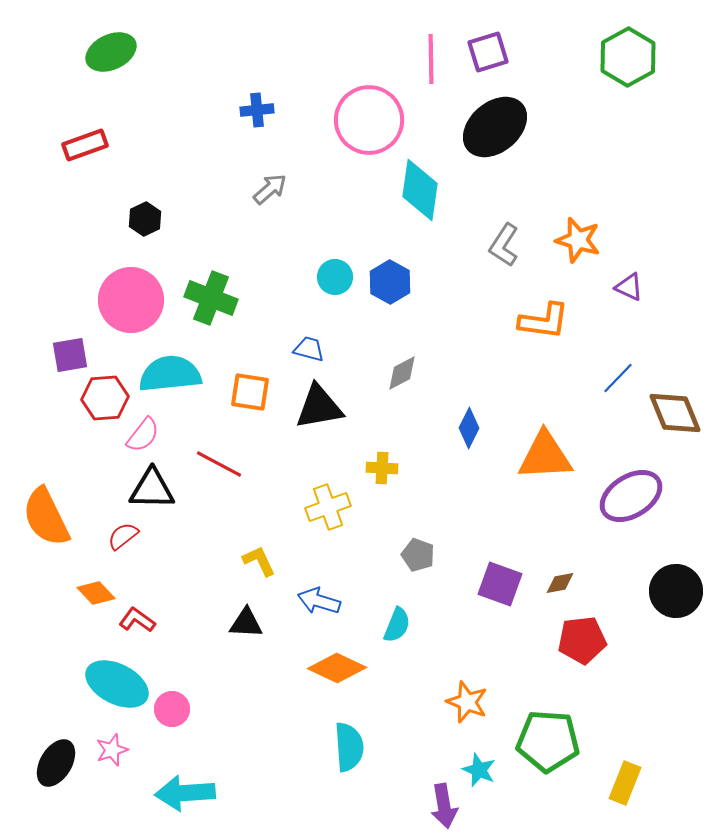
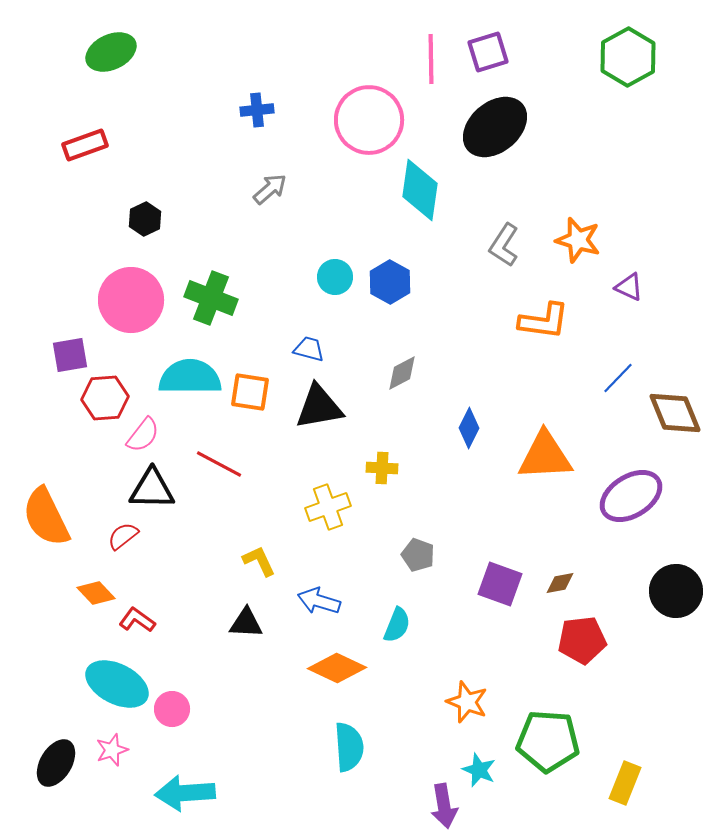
cyan semicircle at (170, 374): moved 20 px right, 3 px down; rotated 6 degrees clockwise
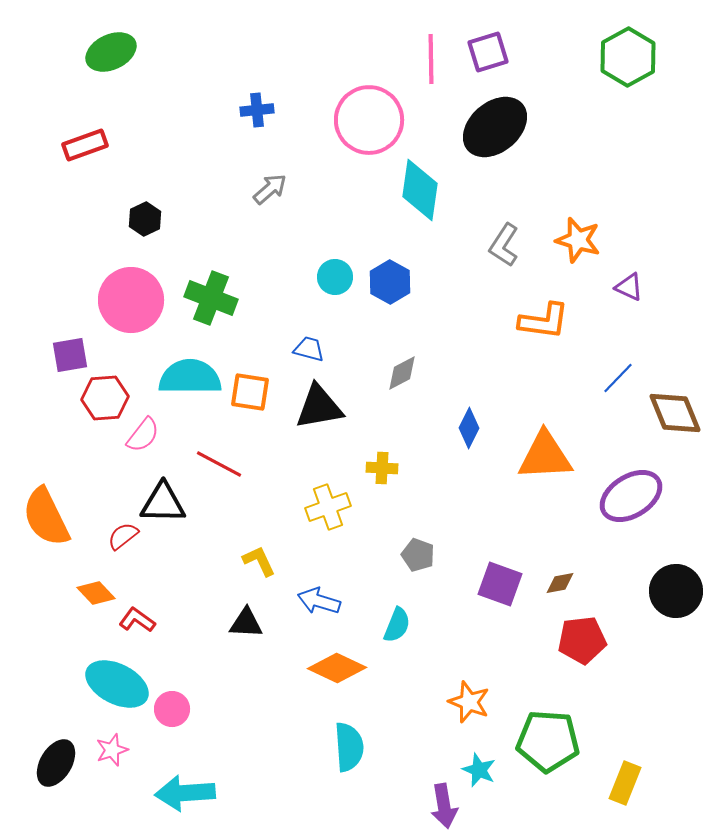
black triangle at (152, 489): moved 11 px right, 14 px down
orange star at (467, 702): moved 2 px right
